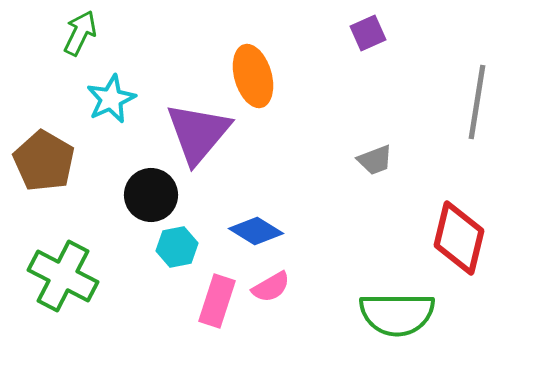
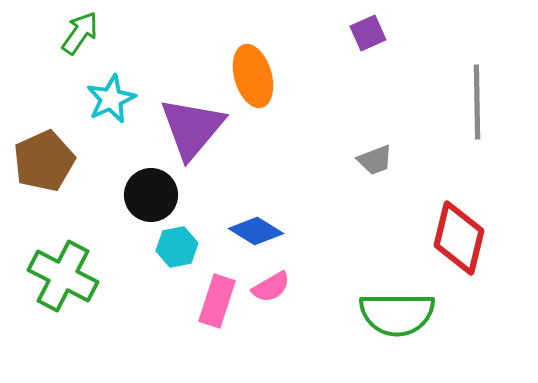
green arrow: rotated 9 degrees clockwise
gray line: rotated 10 degrees counterclockwise
purple triangle: moved 6 px left, 5 px up
brown pentagon: rotated 18 degrees clockwise
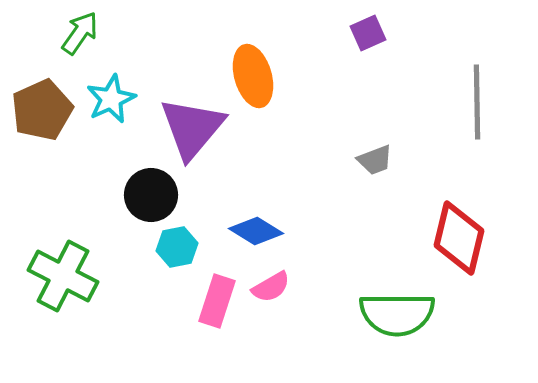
brown pentagon: moved 2 px left, 51 px up
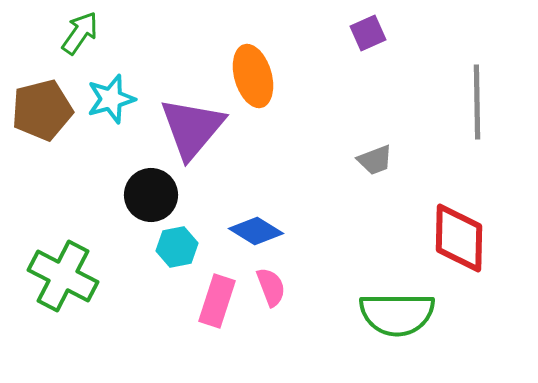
cyan star: rotated 9 degrees clockwise
brown pentagon: rotated 10 degrees clockwise
red diamond: rotated 12 degrees counterclockwise
pink semicircle: rotated 81 degrees counterclockwise
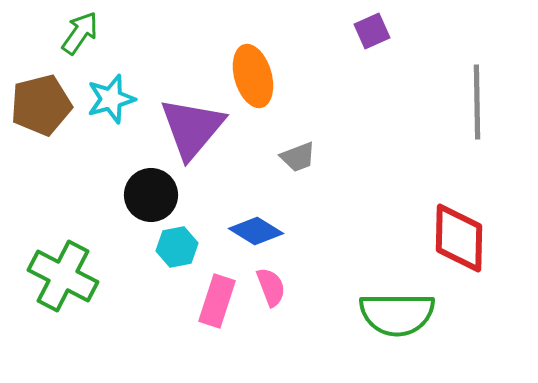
purple square: moved 4 px right, 2 px up
brown pentagon: moved 1 px left, 5 px up
gray trapezoid: moved 77 px left, 3 px up
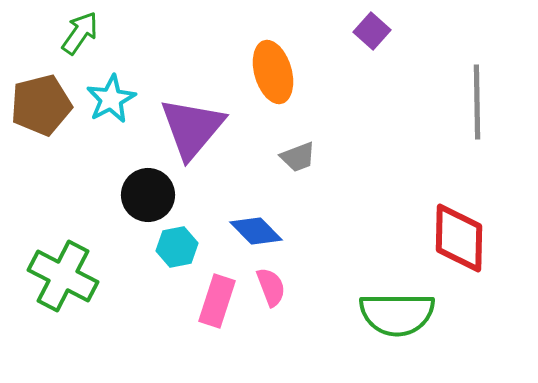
purple square: rotated 24 degrees counterclockwise
orange ellipse: moved 20 px right, 4 px up
cyan star: rotated 12 degrees counterclockwise
black circle: moved 3 px left
blue diamond: rotated 14 degrees clockwise
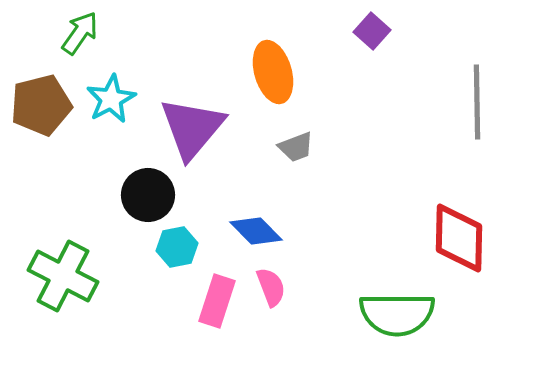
gray trapezoid: moved 2 px left, 10 px up
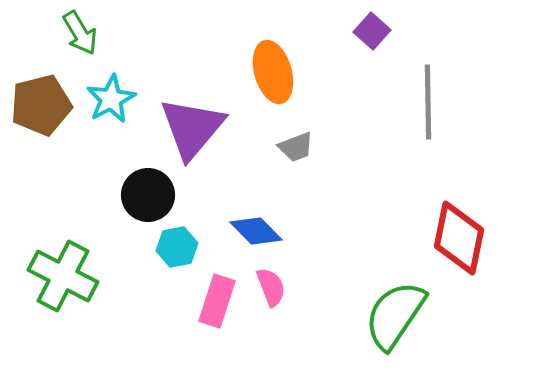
green arrow: rotated 114 degrees clockwise
gray line: moved 49 px left
red diamond: rotated 10 degrees clockwise
green semicircle: moved 2 px left, 1 px down; rotated 124 degrees clockwise
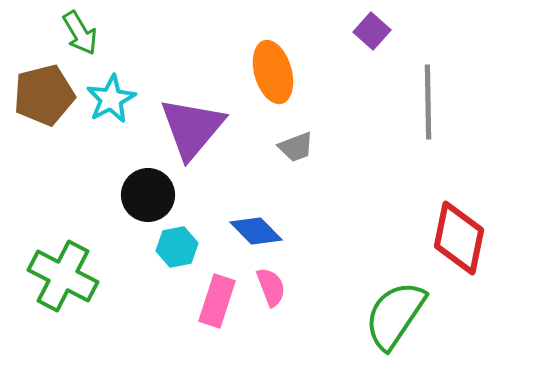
brown pentagon: moved 3 px right, 10 px up
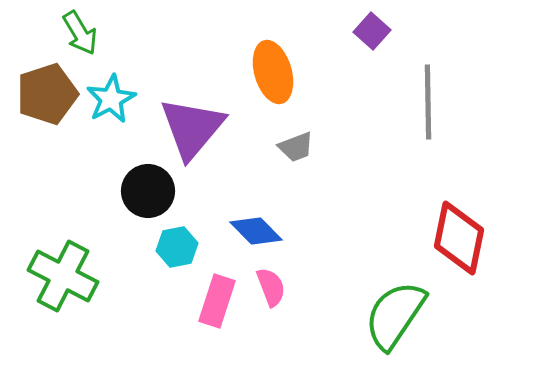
brown pentagon: moved 3 px right, 1 px up; rotated 4 degrees counterclockwise
black circle: moved 4 px up
